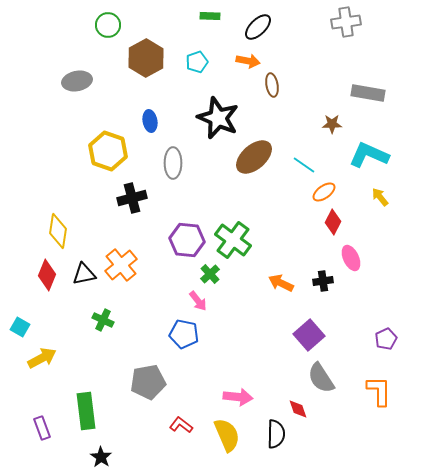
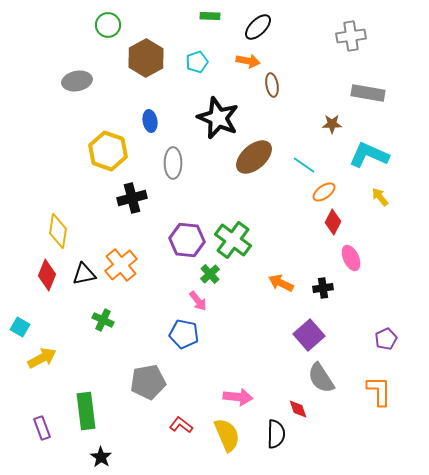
gray cross at (346, 22): moved 5 px right, 14 px down
black cross at (323, 281): moved 7 px down
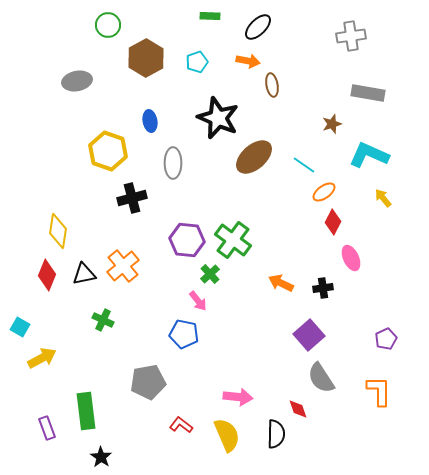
brown star at (332, 124): rotated 18 degrees counterclockwise
yellow arrow at (380, 197): moved 3 px right, 1 px down
orange cross at (121, 265): moved 2 px right, 1 px down
purple rectangle at (42, 428): moved 5 px right
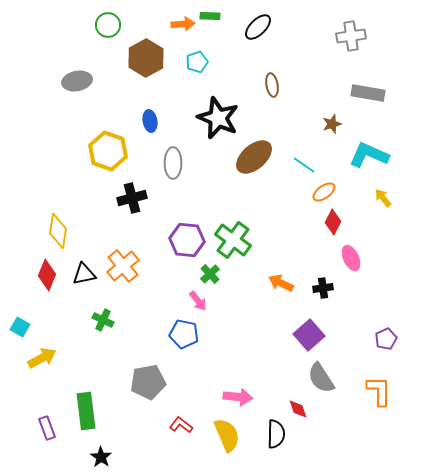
orange arrow at (248, 61): moved 65 px left, 37 px up; rotated 15 degrees counterclockwise
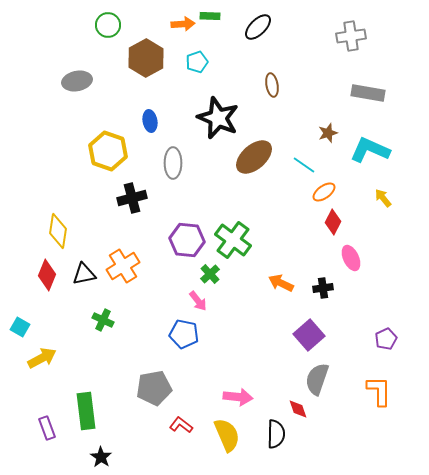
brown star at (332, 124): moved 4 px left, 9 px down
cyan L-shape at (369, 155): moved 1 px right, 5 px up
orange cross at (123, 266): rotated 8 degrees clockwise
gray semicircle at (321, 378): moved 4 px left, 1 px down; rotated 52 degrees clockwise
gray pentagon at (148, 382): moved 6 px right, 6 px down
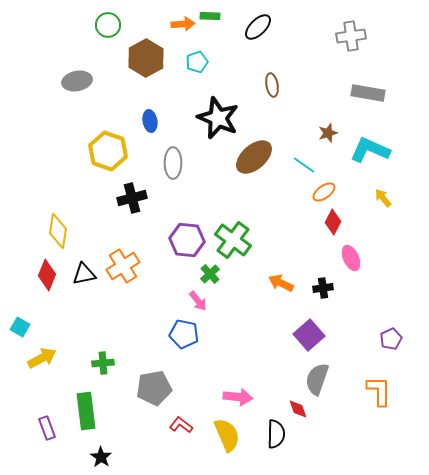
green cross at (103, 320): moved 43 px down; rotated 30 degrees counterclockwise
purple pentagon at (386, 339): moved 5 px right
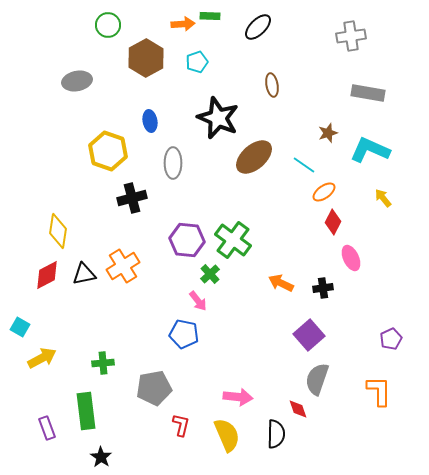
red diamond at (47, 275): rotated 40 degrees clockwise
red L-shape at (181, 425): rotated 65 degrees clockwise
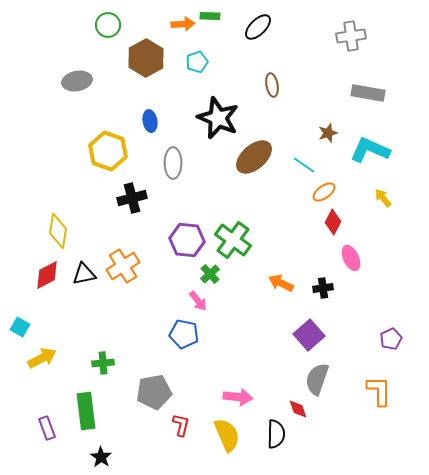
gray pentagon at (154, 388): moved 4 px down
